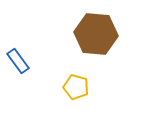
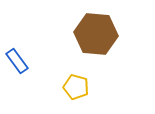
blue rectangle: moved 1 px left
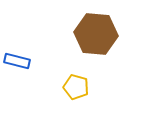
blue rectangle: rotated 40 degrees counterclockwise
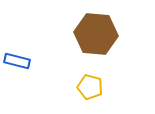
yellow pentagon: moved 14 px right
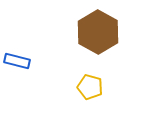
brown hexagon: moved 2 px right, 2 px up; rotated 24 degrees clockwise
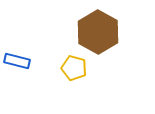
yellow pentagon: moved 16 px left, 19 px up
